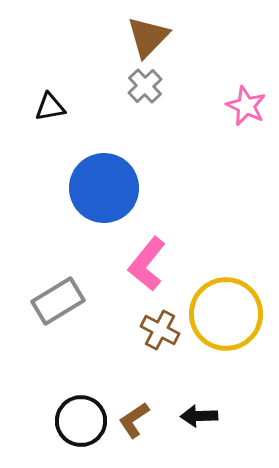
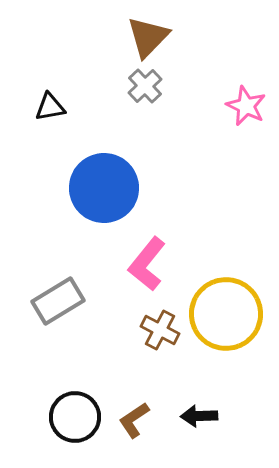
black circle: moved 6 px left, 4 px up
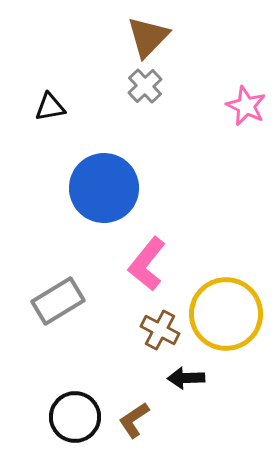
black arrow: moved 13 px left, 38 px up
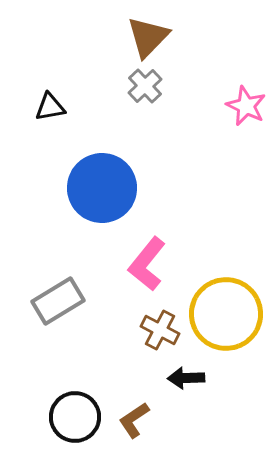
blue circle: moved 2 px left
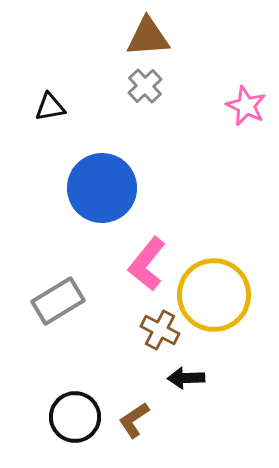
brown triangle: rotated 42 degrees clockwise
yellow circle: moved 12 px left, 19 px up
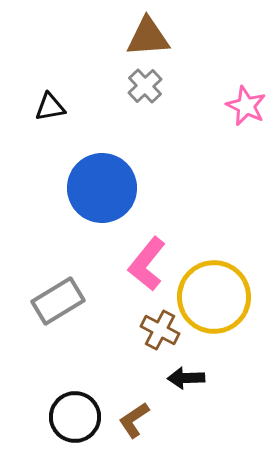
yellow circle: moved 2 px down
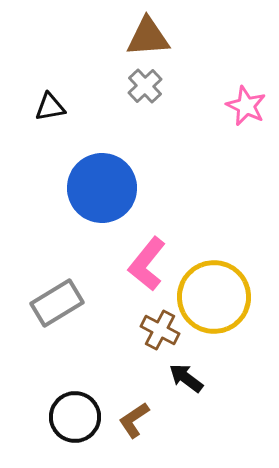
gray rectangle: moved 1 px left, 2 px down
black arrow: rotated 39 degrees clockwise
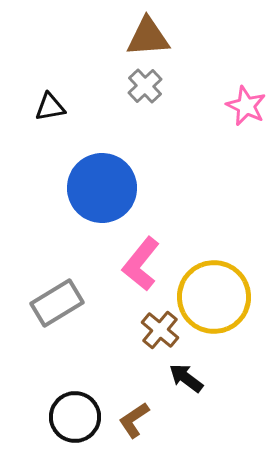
pink L-shape: moved 6 px left
brown cross: rotated 12 degrees clockwise
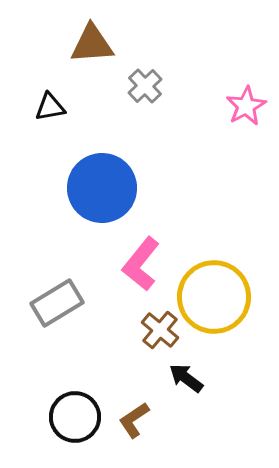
brown triangle: moved 56 px left, 7 px down
pink star: rotated 18 degrees clockwise
